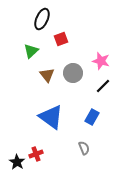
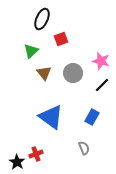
brown triangle: moved 3 px left, 2 px up
black line: moved 1 px left, 1 px up
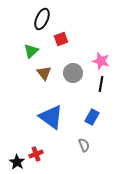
black line: moved 1 px left, 1 px up; rotated 35 degrees counterclockwise
gray semicircle: moved 3 px up
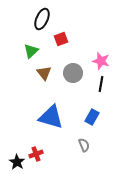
blue triangle: rotated 20 degrees counterclockwise
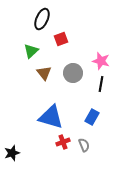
red cross: moved 27 px right, 12 px up
black star: moved 5 px left, 9 px up; rotated 21 degrees clockwise
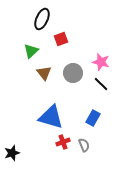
pink star: moved 1 px down
black line: rotated 56 degrees counterclockwise
blue rectangle: moved 1 px right, 1 px down
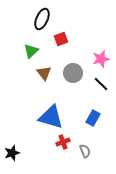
pink star: moved 3 px up; rotated 30 degrees counterclockwise
gray semicircle: moved 1 px right, 6 px down
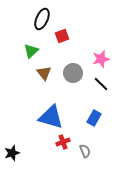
red square: moved 1 px right, 3 px up
blue rectangle: moved 1 px right
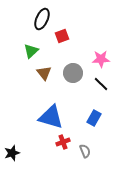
pink star: rotated 12 degrees clockwise
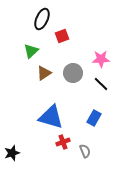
brown triangle: rotated 35 degrees clockwise
